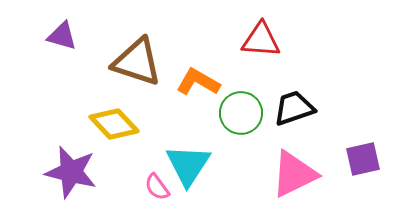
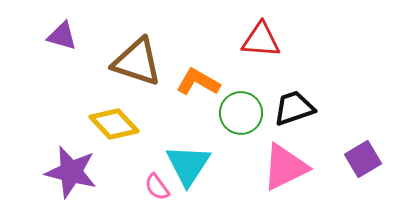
purple square: rotated 18 degrees counterclockwise
pink triangle: moved 9 px left, 7 px up
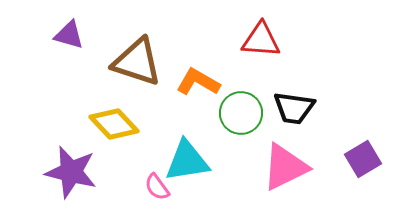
purple triangle: moved 7 px right, 1 px up
black trapezoid: rotated 153 degrees counterclockwise
cyan triangle: moved 1 px left, 4 px up; rotated 48 degrees clockwise
